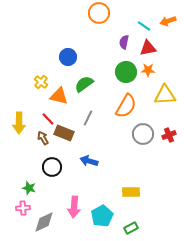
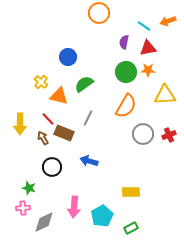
yellow arrow: moved 1 px right, 1 px down
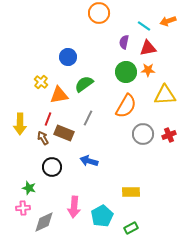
orange triangle: moved 1 px up; rotated 24 degrees counterclockwise
red line: rotated 64 degrees clockwise
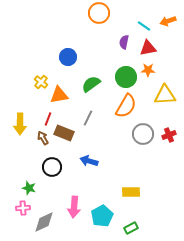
green circle: moved 5 px down
green semicircle: moved 7 px right
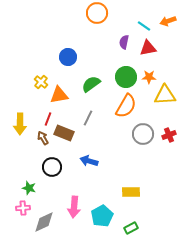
orange circle: moved 2 px left
orange star: moved 1 px right, 7 px down
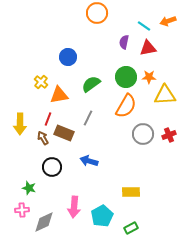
pink cross: moved 1 px left, 2 px down
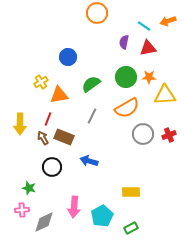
yellow cross: rotated 16 degrees clockwise
orange semicircle: moved 1 px right, 2 px down; rotated 30 degrees clockwise
gray line: moved 4 px right, 2 px up
brown rectangle: moved 4 px down
